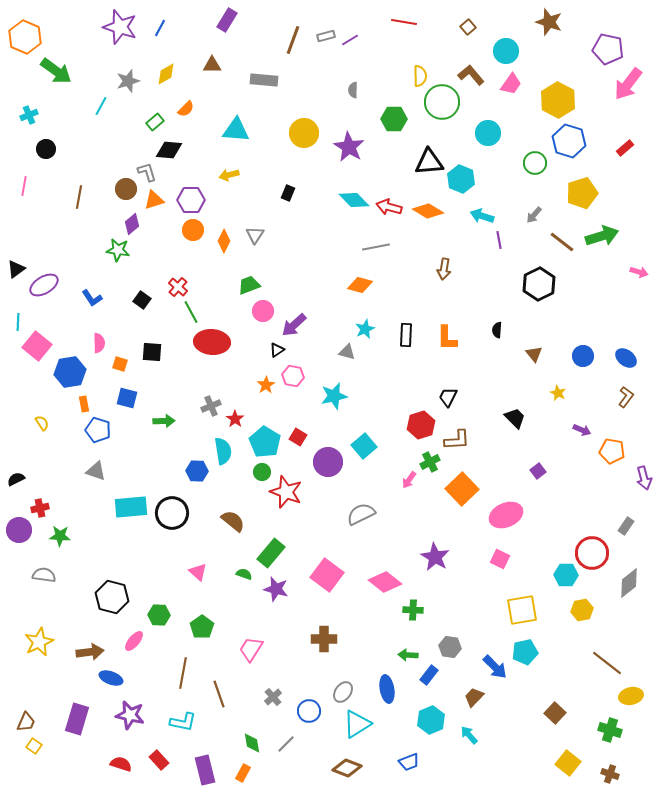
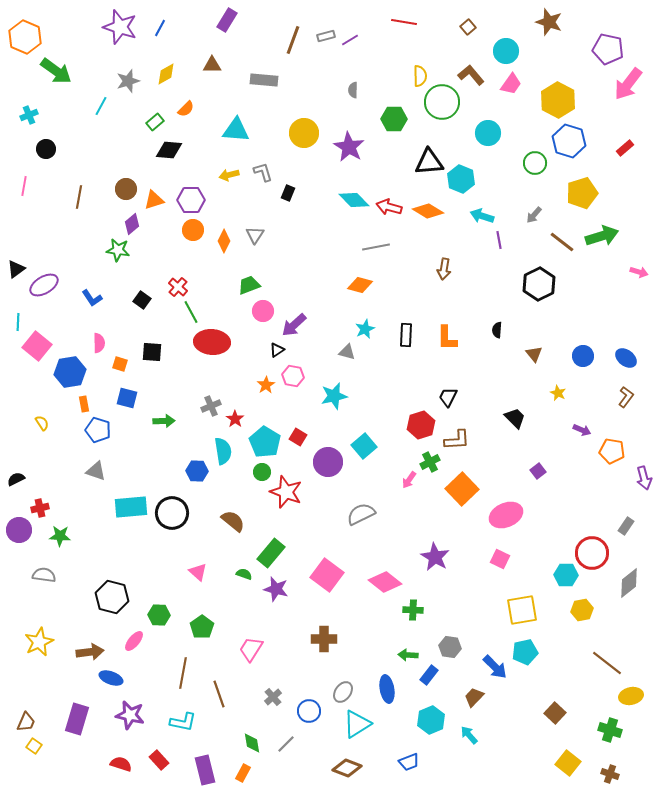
gray L-shape at (147, 172): moved 116 px right
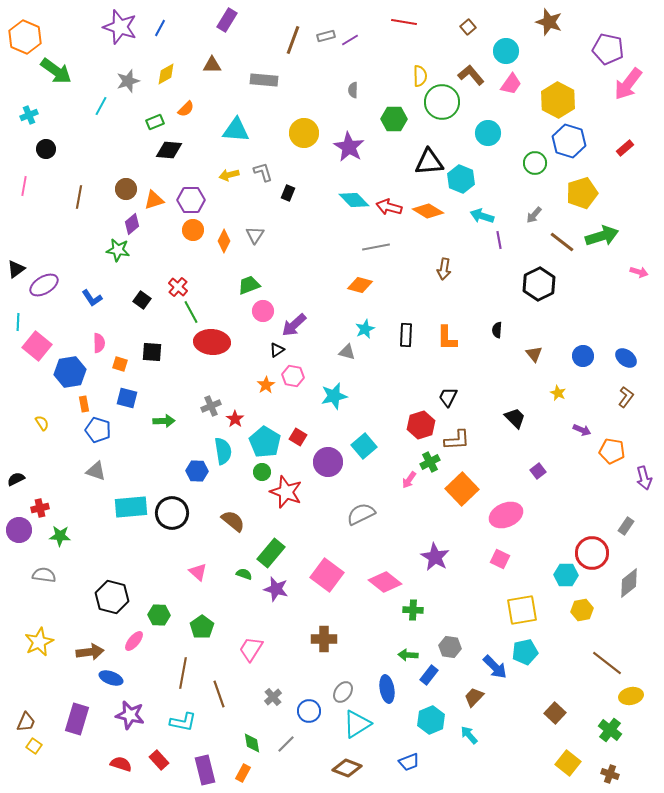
green rectangle at (155, 122): rotated 18 degrees clockwise
green cross at (610, 730): rotated 20 degrees clockwise
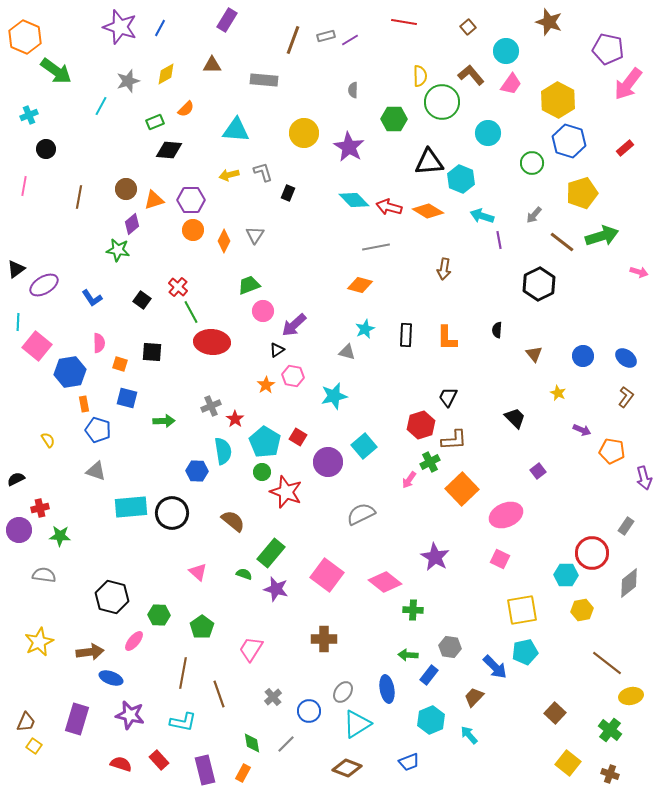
green circle at (535, 163): moved 3 px left
yellow semicircle at (42, 423): moved 6 px right, 17 px down
brown L-shape at (457, 440): moved 3 px left
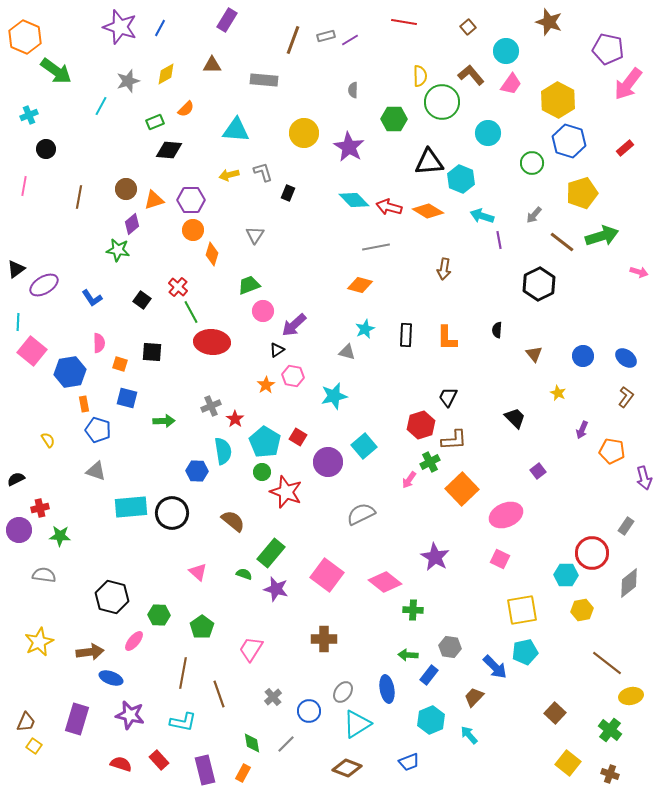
orange diamond at (224, 241): moved 12 px left, 13 px down; rotated 10 degrees counterclockwise
pink square at (37, 346): moved 5 px left, 5 px down
purple arrow at (582, 430): rotated 90 degrees clockwise
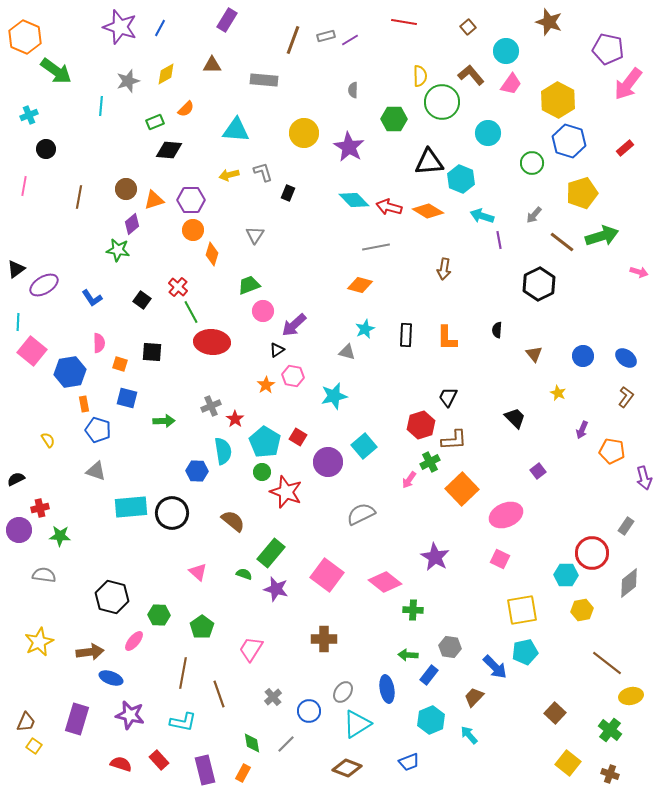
cyan line at (101, 106): rotated 24 degrees counterclockwise
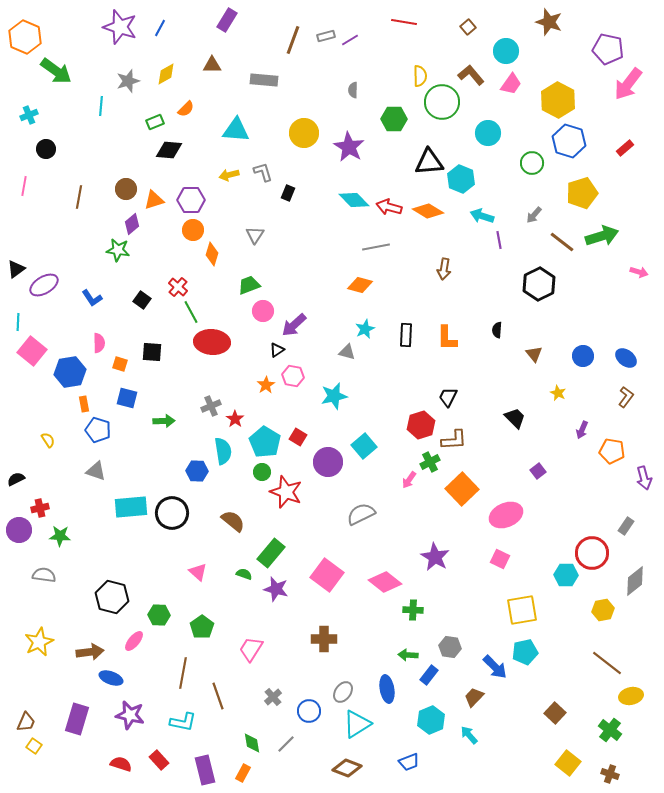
gray diamond at (629, 583): moved 6 px right, 2 px up
yellow hexagon at (582, 610): moved 21 px right
brown line at (219, 694): moved 1 px left, 2 px down
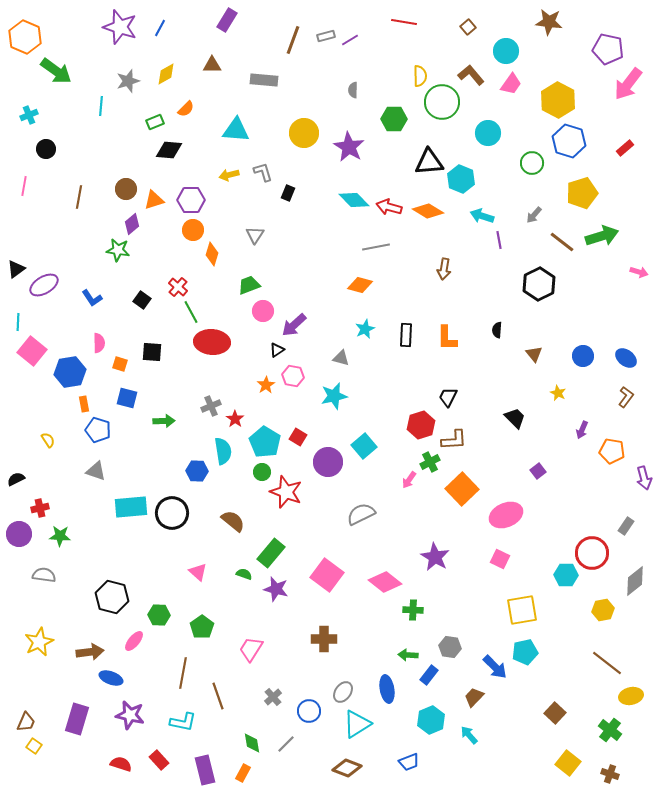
brown star at (549, 22): rotated 12 degrees counterclockwise
gray triangle at (347, 352): moved 6 px left, 6 px down
purple circle at (19, 530): moved 4 px down
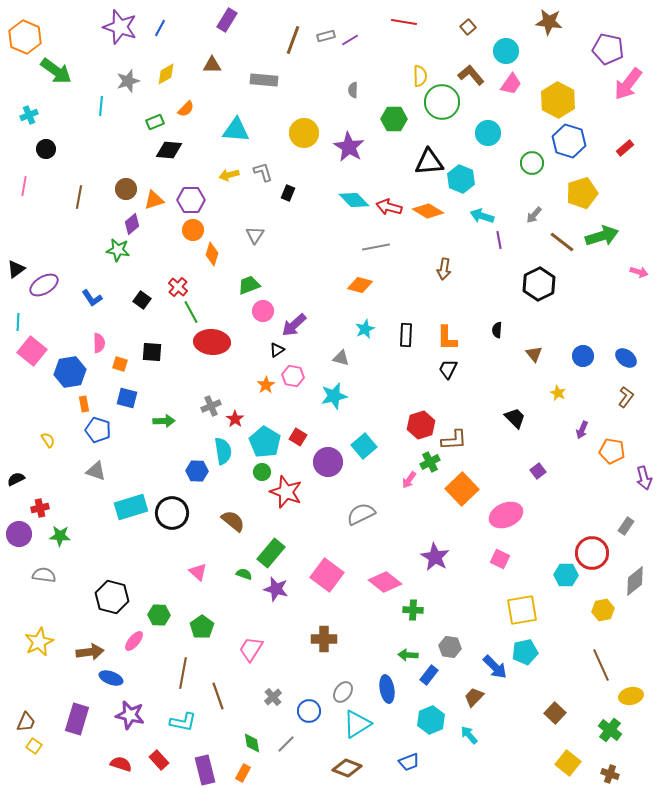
black trapezoid at (448, 397): moved 28 px up
cyan rectangle at (131, 507): rotated 12 degrees counterclockwise
brown line at (607, 663): moved 6 px left, 2 px down; rotated 28 degrees clockwise
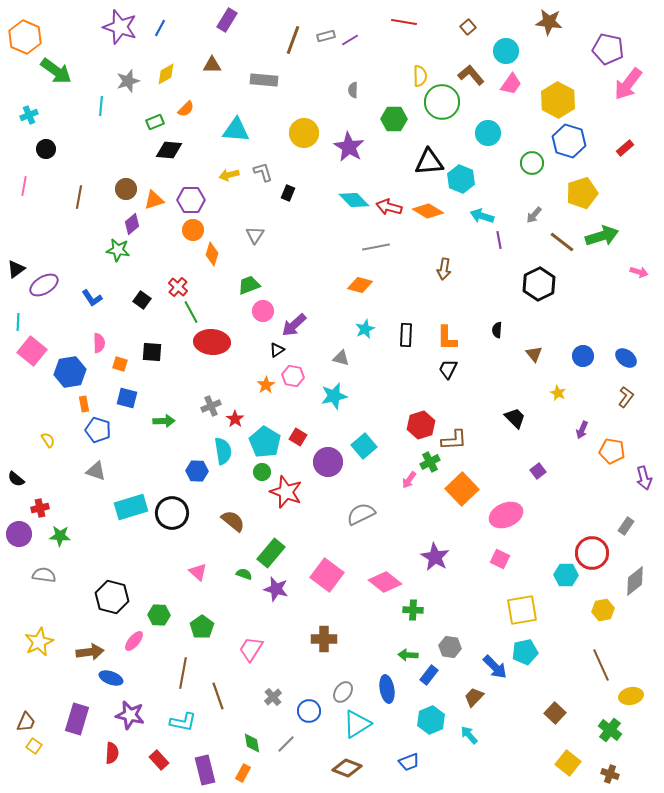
black semicircle at (16, 479): rotated 114 degrees counterclockwise
red semicircle at (121, 764): moved 9 px left, 11 px up; rotated 75 degrees clockwise
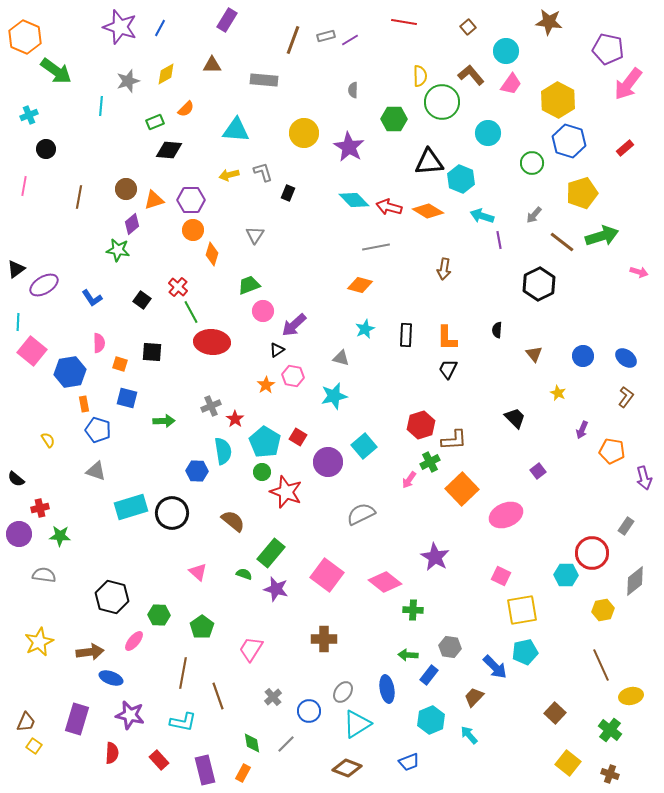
pink square at (500, 559): moved 1 px right, 17 px down
